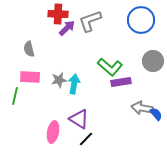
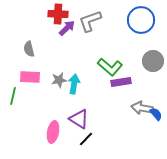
green line: moved 2 px left
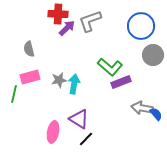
blue circle: moved 6 px down
gray circle: moved 6 px up
pink rectangle: rotated 18 degrees counterclockwise
purple rectangle: rotated 12 degrees counterclockwise
green line: moved 1 px right, 2 px up
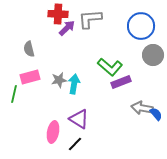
gray L-shape: moved 2 px up; rotated 15 degrees clockwise
black line: moved 11 px left, 5 px down
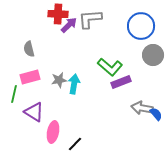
purple arrow: moved 2 px right, 3 px up
purple triangle: moved 45 px left, 7 px up
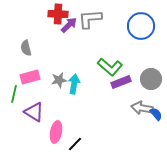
gray semicircle: moved 3 px left, 1 px up
gray circle: moved 2 px left, 24 px down
pink ellipse: moved 3 px right
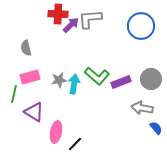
purple arrow: moved 2 px right
green L-shape: moved 13 px left, 9 px down
blue semicircle: moved 14 px down
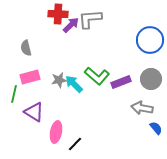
blue circle: moved 9 px right, 14 px down
cyan arrow: rotated 54 degrees counterclockwise
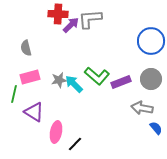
blue circle: moved 1 px right, 1 px down
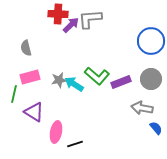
cyan arrow: rotated 12 degrees counterclockwise
black line: rotated 28 degrees clockwise
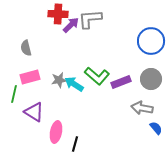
black line: rotated 56 degrees counterclockwise
